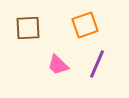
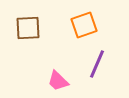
orange square: moved 1 px left
pink trapezoid: moved 16 px down
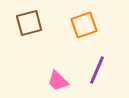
brown square: moved 1 px right, 5 px up; rotated 12 degrees counterclockwise
purple line: moved 6 px down
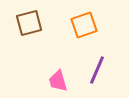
pink trapezoid: rotated 30 degrees clockwise
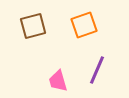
brown square: moved 4 px right, 3 px down
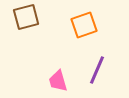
brown square: moved 7 px left, 9 px up
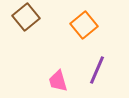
brown square: rotated 24 degrees counterclockwise
orange square: rotated 20 degrees counterclockwise
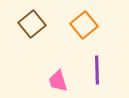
brown square: moved 6 px right, 7 px down
purple line: rotated 24 degrees counterclockwise
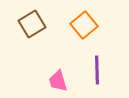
brown square: rotated 8 degrees clockwise
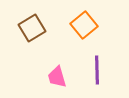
brown square: moved 4 px down
pink trapezoid: moved 1 px left, 4 px up
